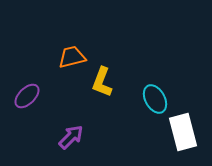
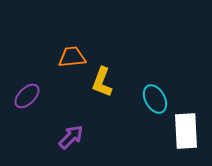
orange trapezoid: rotated 8 degrees clockwise
white rectangle: moved 3 px right, 1 px up; rotated 12 degrees clockwise
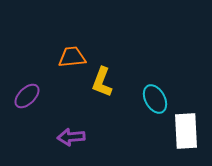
purple arrow: rotated 140 degrees counterclockwise
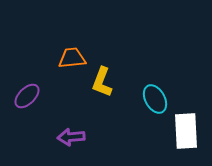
orange trapezoid: moved 1 px down
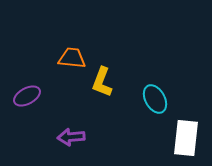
orange trapezoid: rotated 12 degrees clockwise
purple ellipse: rotated 16 degrees clockwise
white rectangle: moved 7 px down; rotated 9 degrees clockwise
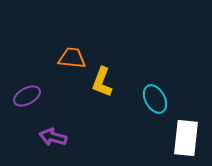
purple arrow: moved 18 px left; rotated 20 degrees clockwise
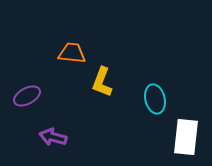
orange trapezoid: moved 5 px up
cyan ellipse: rotated 16 degrees clockwise
white rectangle: moved 1 px up
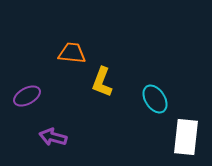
cyan ellipse: rotated 20 degrees counterclockwise
